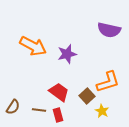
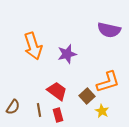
orange arrow: rotated 44 degrees clockwise
red trapezoid: moved 2 px left, 1 px up
brown line: rotated 72 degrees clockwise
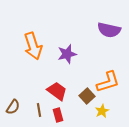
yellow star: rotated 16 degrees clockwise
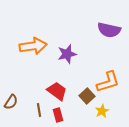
orange arrow: rotated 80 degrees counterclockwise
brown semicircle: moved 2 px left, 5 px up
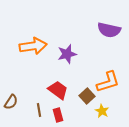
red trapezoid: moved 1 px right, 1 px up
yellow star: rotated 16 degrees counterclockwise
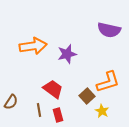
red trapezoid: moved 5 px left, 1 px up
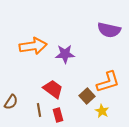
purple star: moved 2 px left; rotated 12 degrees clockwise
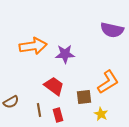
purple semicircle: moved 3 px right
orange L-shape: rotated 15 degrees counterclockwise
red trapezoid: moved 1 px right, 3 px up
brown square: moved 3 px left, 1 px down; rotated 35 degrees clockwise
brown semicircle: rotated 28 degrees clockwise
yellow star: moved 1 px left, 3 px down
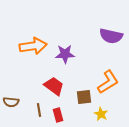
purple semicircle: moved 1 px left, 6 px down
brown semicircle: rotated 35 degrees clockwise
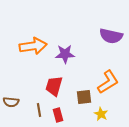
red trapezoid: rotated 110 degrees counterclockwise
